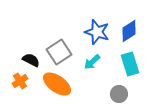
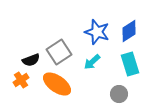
black semicircle: rotated 132 degrees clockwise
orange cross: moved 1 px right, 1 px up
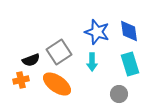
blue diamond: rotated 65 degrees counterclockwise
cyan arrow: rotated 48 degrees counterclockwise
orange cross: rotated 21 degrees clockwise
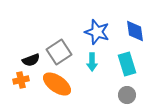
blue diamond: moved 6 px right
cyan rectangle: moved 3 px left
gray circle: moved 8 px right, 1 px down
